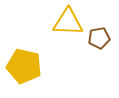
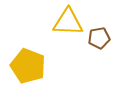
yellow pentagon: moved 4 px right; rotated 8 degrees clockwise
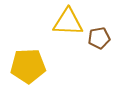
yellow pentagon: rotated 24 degrees counterclockwise
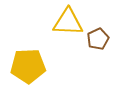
brown pentagon: moved 1 px left, 1 px down; rotated 15 degrees counterclockwise
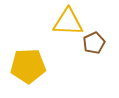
brown pentagon: moved 4 px left, 4 px down
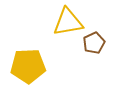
yellow triangle: rotated 12 degrees counterclockwise
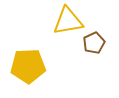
yellow triangle: moved 1 px up
